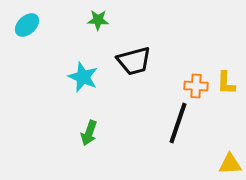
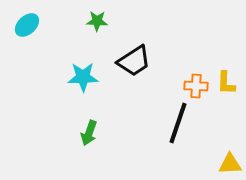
green star: moved 1 px left, 1 px down
black trapezoid: rotated 18 degrees counterclockwise
cyan star: rotated 24 degrees counterclockwise
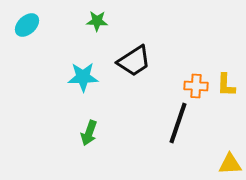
yellow L-shape: moved 2 px down
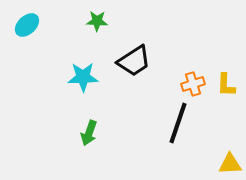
orange cross: moved 3 px left, 2 px up; rotated 20 degrees counterclockwise
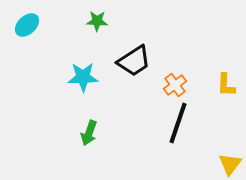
orange cross: moved 18 px left, 1 px down; rotated 20 degrees counterclockwise
yellow triangle: rotated 50 degrees counterclockwise
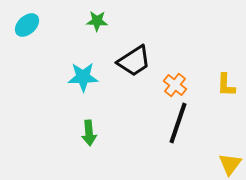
orange cross: rotated 15 degrees counterclockwise
green arrow: rotated 25 degrees counterclockwise
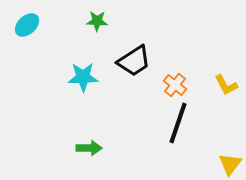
yellow L-shape: rotated 30 degrees counterclockwise
green arrow: moved 15 px down; rotated 85 degrees counterclockwise
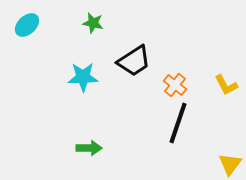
green star: moved 4 px left, 2 px down; rotated 10 degrees clockwise
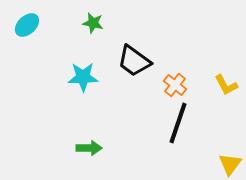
black trapezoid: rotated 69 degrees clockwise
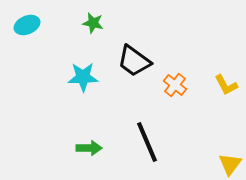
cyan ellipse: rotated 20 degrees clockwise
black line: moved 31 px left, 19 px down; rotated 42 degrees counterclockwise
